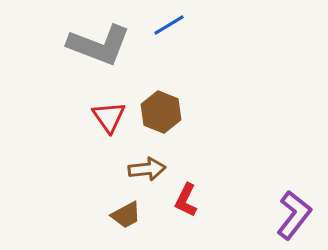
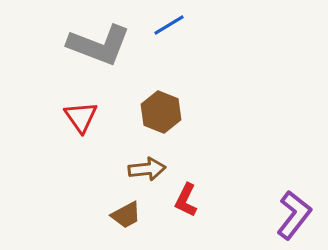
red triangle: moved 28 px left
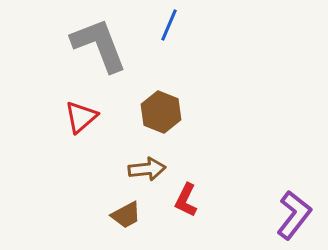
blue line: rotated 36 degrees counterclockwise
gray L-shape: rotated 132 degrees counterclockwise
red triangle: rotated 24 degrees clockwise
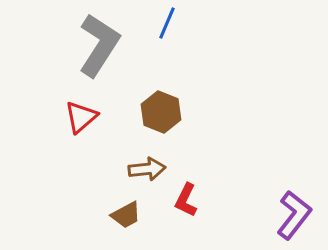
blue line: moved 2 px left, 2 px up
gray L-shape: rotated 54 degrees clockwise
